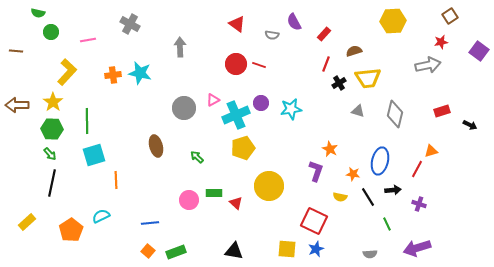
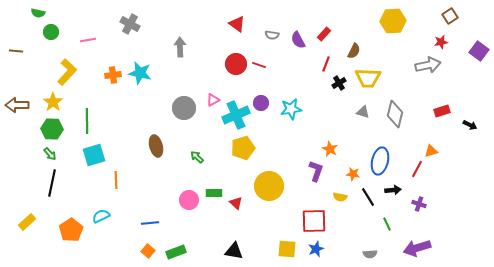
purple semicircle at (294, 22): moved 4 px right, 18 px down
brown semicircle at (354, 51): rotated 133 degrees clockwise
yellow trapezoid at (368, 78): rotated 8 degrees clockwise
gray triangle at (358, 111): moved 5 px right, 1 px down
red square at (314, 221): rotated 28 degrees counterclockwise
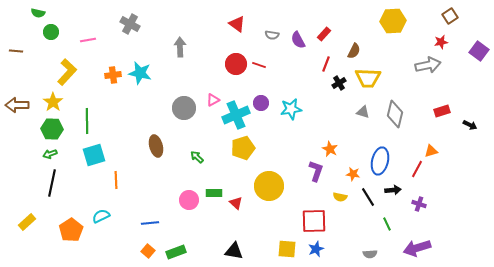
green arrow at (50, 154): rotated 112 degrees clockwise
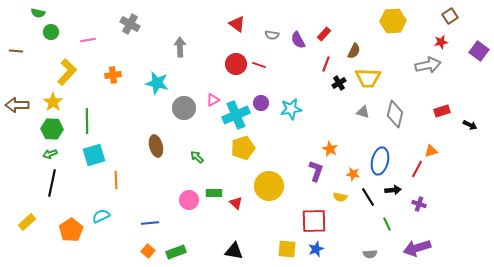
cyan star at (140, 73): moved 17 px right, 10 px down
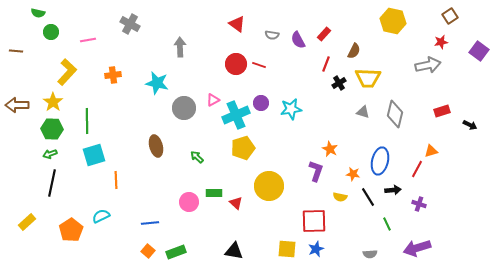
yellow hexagon at (393, 21): rotated 15 degrees clockwise
pink circle at (189, 200): moved 2 px down
